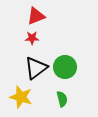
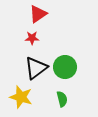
red triangle: moved 2 px right, 2 px up; rotated 12 degrees counterclockwise
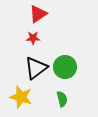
red star: moved 1 px right
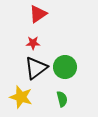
red star: moved 5 px down
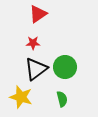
black triangle: moved 1 px down
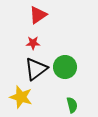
red triangle: moved 1 px down
green semicircle: moved 10 px right, 6 px down
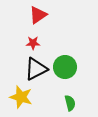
black triangle: rotated 10 degrees clockwise
green semicircle: moved 2 px left, 2 px up
